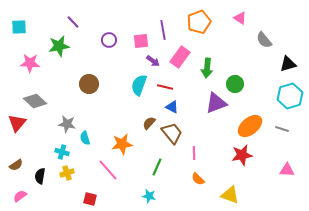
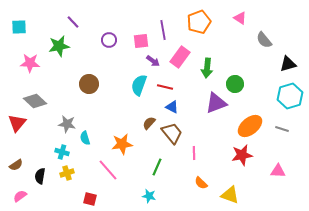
pink triangle at (287, 170): moved 9 px left, 1 px down
orange semicircle at (198, 179): moved 3 px right, 4 px down
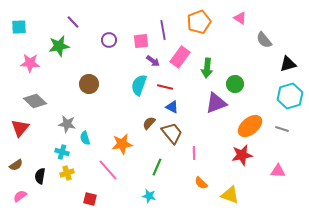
red triangle at (17, 123): moved 3 px right, 5 px down
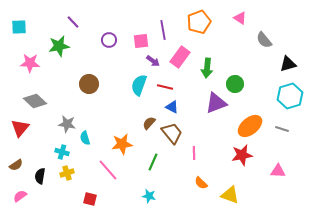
green line at (157, 167): moved 4 px left, 5 px up
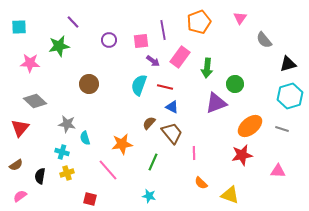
pink triangle at (240, 18): rotated 32 degrees clockwise
